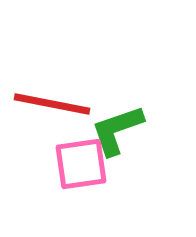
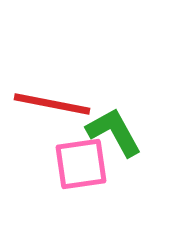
green L-shape: moved 3 px left, 2 px down; rotated 80 degrees clockwise
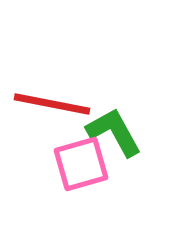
pink square: rotated 8 degrees counterclockwise
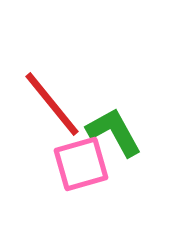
red line: rotated 40 degrees clockwise
